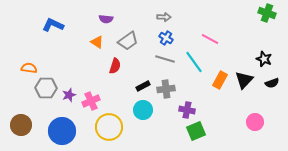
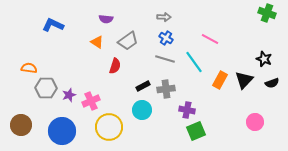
cyan circle: moved 1 px left
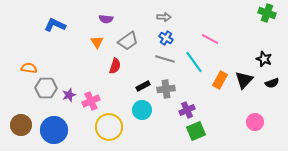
blue L-shape: moved 2 px right
orange triangle: rotated 24 degrees clockwise
purple cross: rotated 35 degrees counterclockwise
blue circle: moved 8 px left, 1 px up
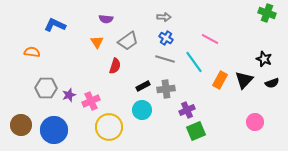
orange semicircle: moved 3 px right, 16 px up
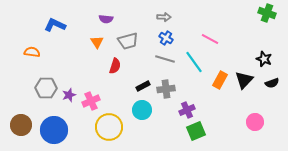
gray trapezoid: rotated 20 degrees clockwise
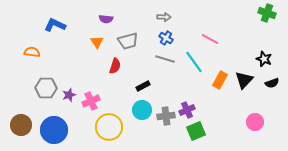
gray cross: moved 27 px down
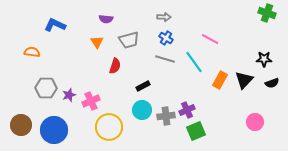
gray trapezoid: moved 1 px right, 1 px up
black star: rotated 21 degrees counterclockwise
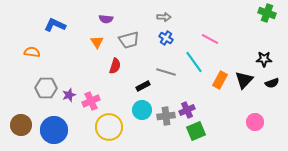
gray line: moved 1 px right, 13 px down
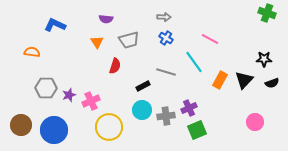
purple cross: moved 2 px right, 2 px up
green square: moved 1 px right, 1 px up
